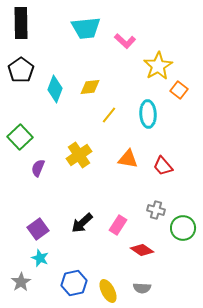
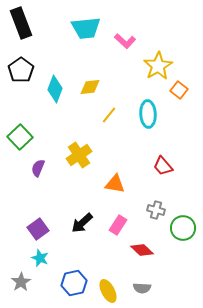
black rectangle: rotated 20 degrees counterclockwise
orange triangle: moved 13 px left, 25 px down
red diamond: rotated 10 degrees clockwise
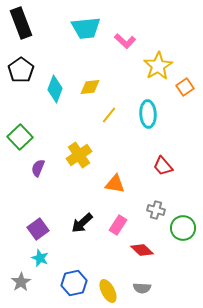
orange square: moved 6 px right, 3 px up; rotated 18 degrees clockwise
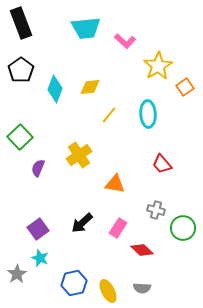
red trapezoid: moved 1 px left, 2 px up
pink rectangle: moved 3 px down
gray star: moved 4 px left, 8 px up
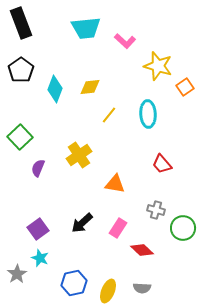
yellow star: rotated 24 degrees counterclockwise
yellow ellipse: rotated 50 degrees clockwise
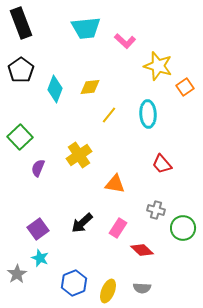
blue hexagon: rotated 10 degrees counterclockwise
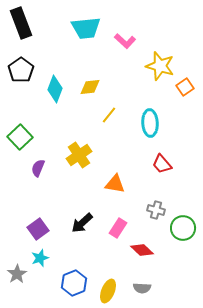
yellow star: moved 2 px right
cyan ellipse: moved 2 px right, 9 px down
cyan star: rotated 30 degrees clockwise
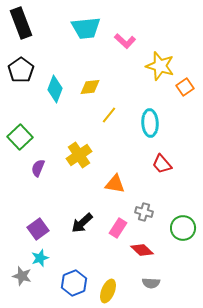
gray cross: moved 12 px left, 2 px down
gray star: moved 5 px right, 2 px down; rotated 24 degrees counterclockwise
gray semicircle: moved 9 px right, 5 px up
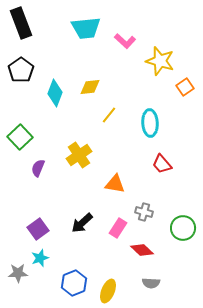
yellow star: moved 5 px up
cyan diamond: moved 4 px down
gray star: moved 4 px left, 3 px up; rotated 18 degrees counterclockwise
